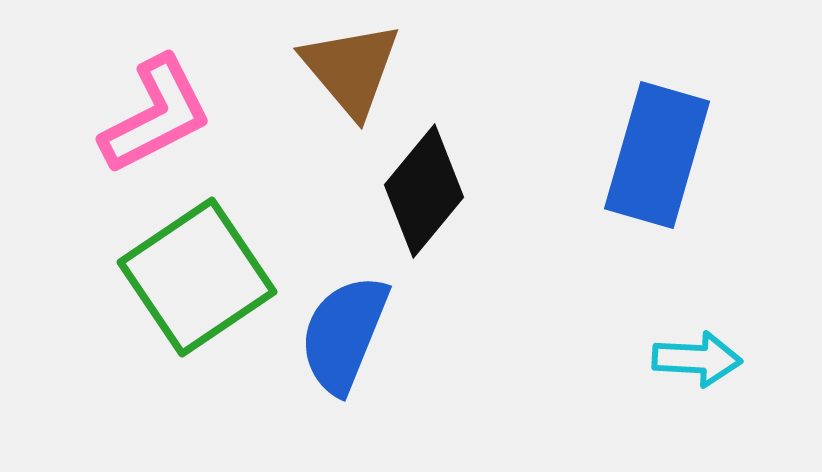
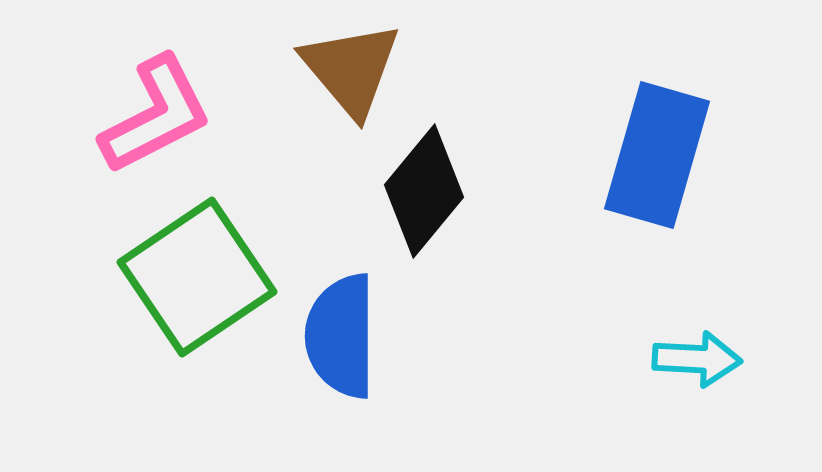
blue semicircle: moved 3 px left, 2 px down; rotated 22 degrees counterclockwise
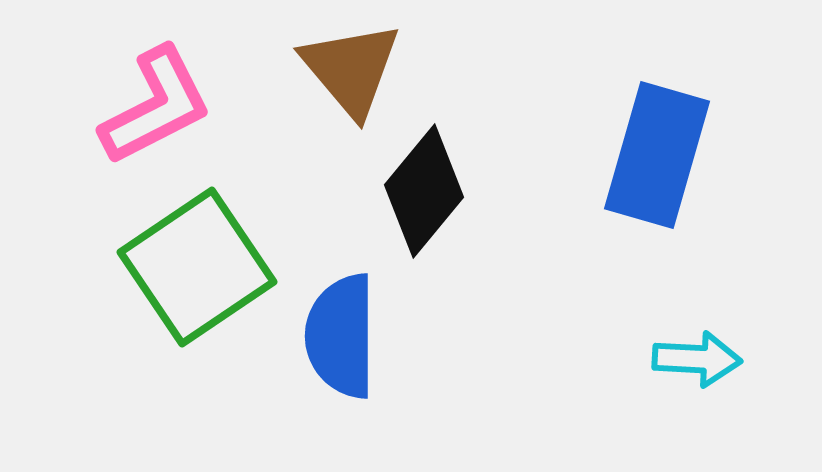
pink L-shape: moved 9 px up
green square: moved 10 px up
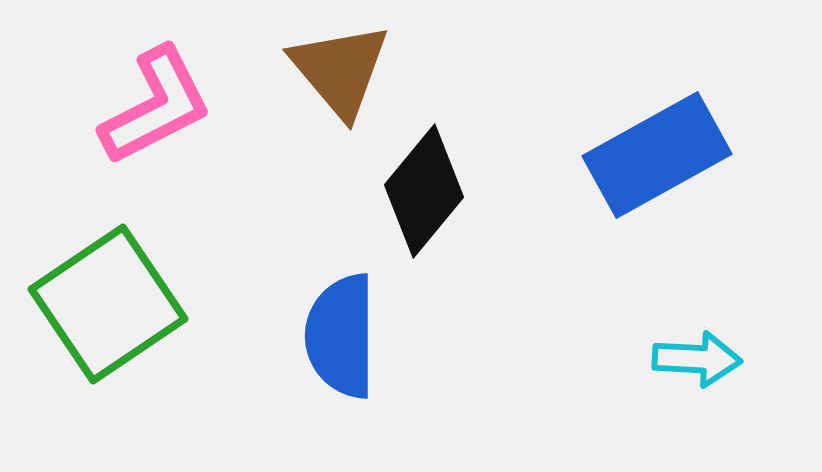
brown triangle: moved 11 px left, 1 px down
blue rectangle: rotated 45 degrees clockwise
green square: moved 89 px left, 37 px down
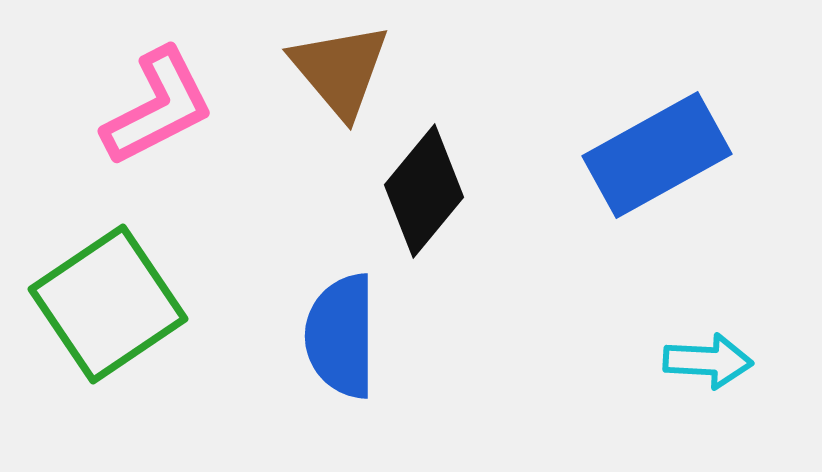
pink L-shape: moved 2 px right, 1 px down
cyan arrow: moved 11 px right, 2 px down
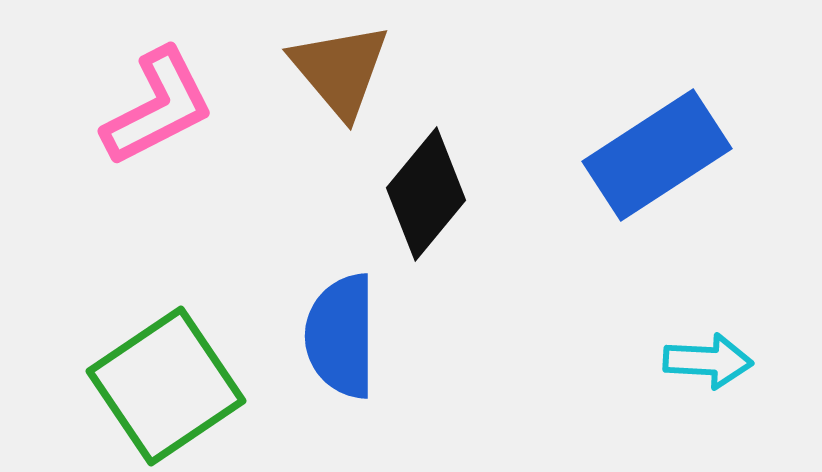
blue rectangle: rotated 4 degrees counterclockwise
black diamond: moved 2 px right, 3 px down
green square: moved 58 px right, 82 px down
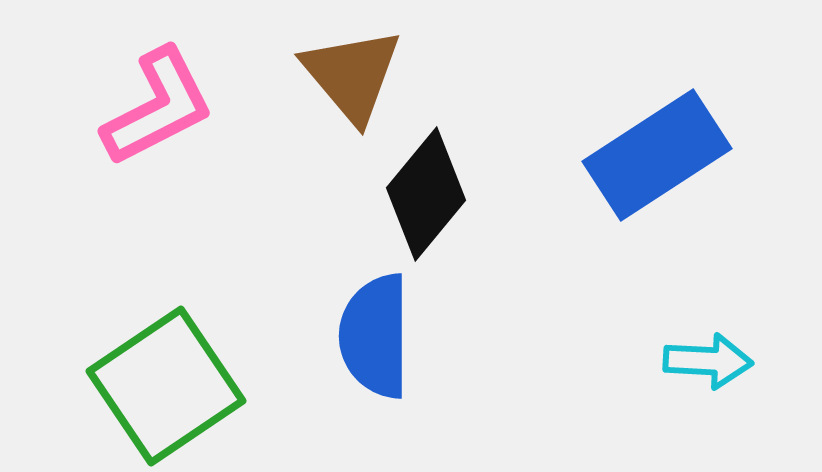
brown triangle: moved 12 px right, 5 px down
blue semicircle: moved 34 px right
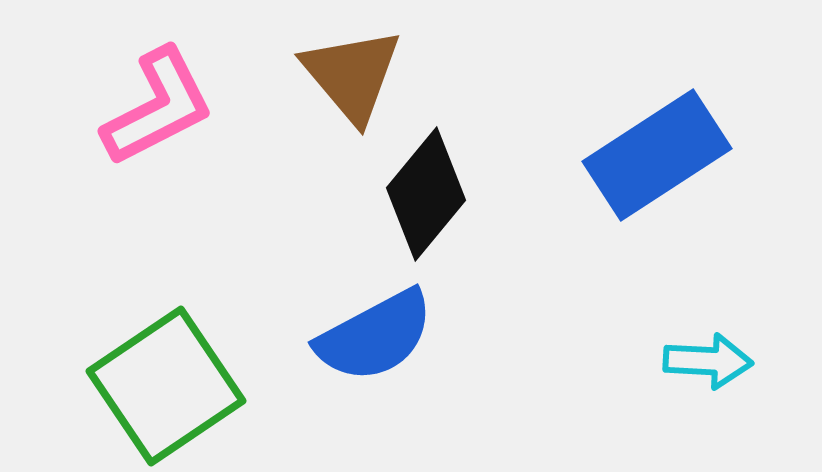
blue semicircle: rotated 118 degrees counterclockwise
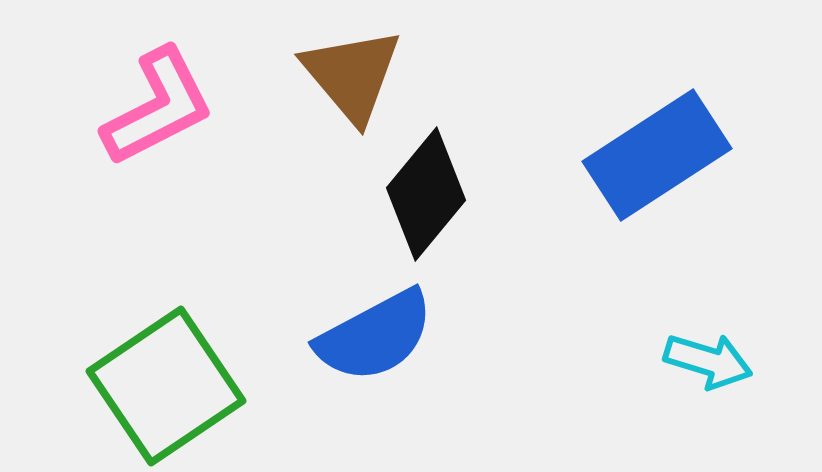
cyan arrow: rotated 14 degrees clockwise
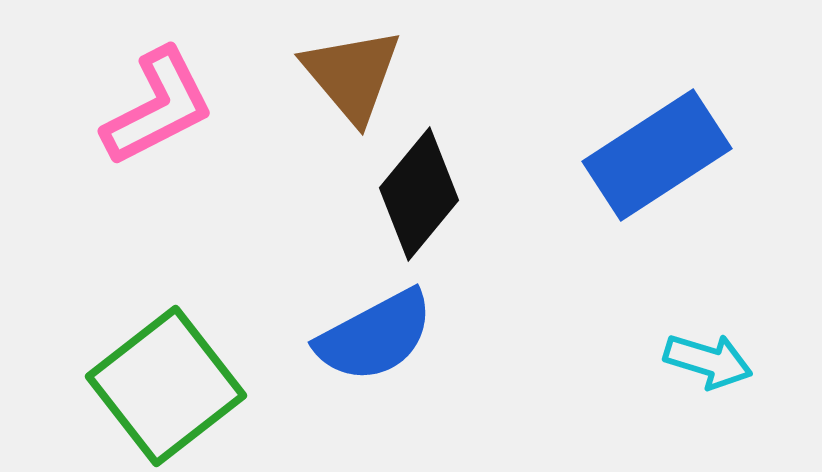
black diamond: moved 7 px left
green square: rotated 4 degrees counterclockwise
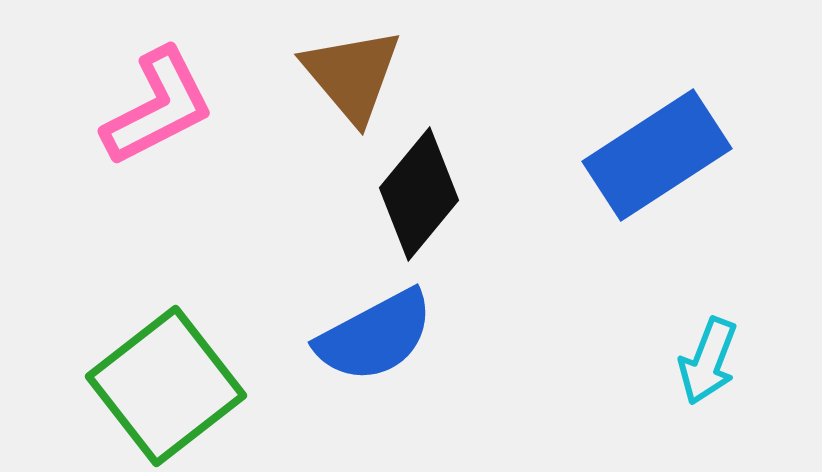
cyan arrow: rotated 94 degrees clockwise
